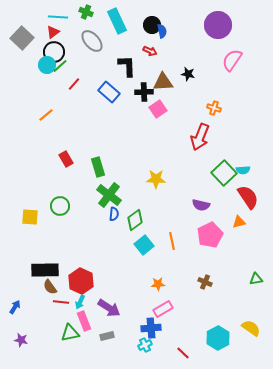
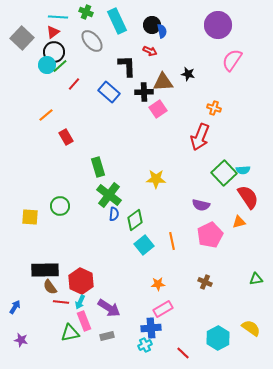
red rectangle at (66, 159): moved 22 px up
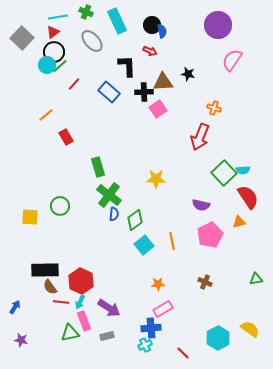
cyan line at (58, 17): rotated 12 degrees counterclockwise
yellow semicircle at (251, 328): moved 1 px left, 1 px down
